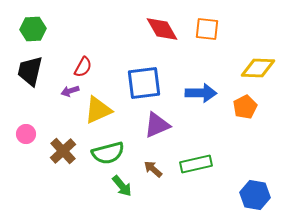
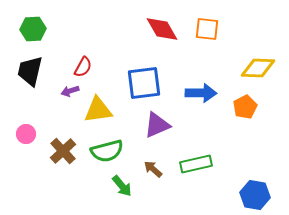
yellow triangle: rotated 16 degrees clockwise
green semicircle: moved 1 px left, 2 px up
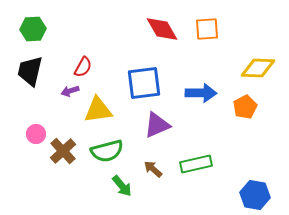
orange square: rotated 10 degrees counterclockwise
pink circle: moved 10 px right
